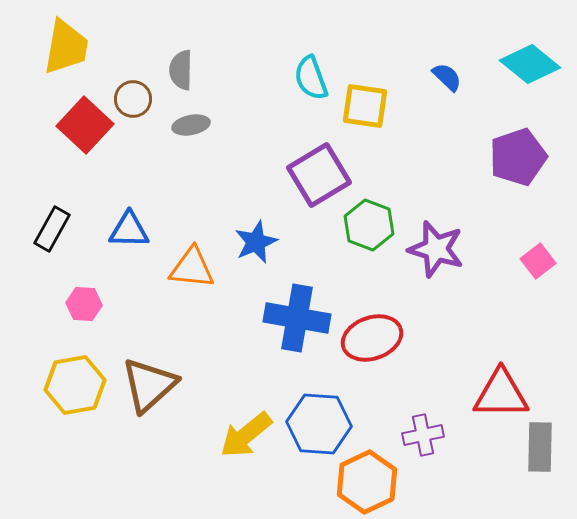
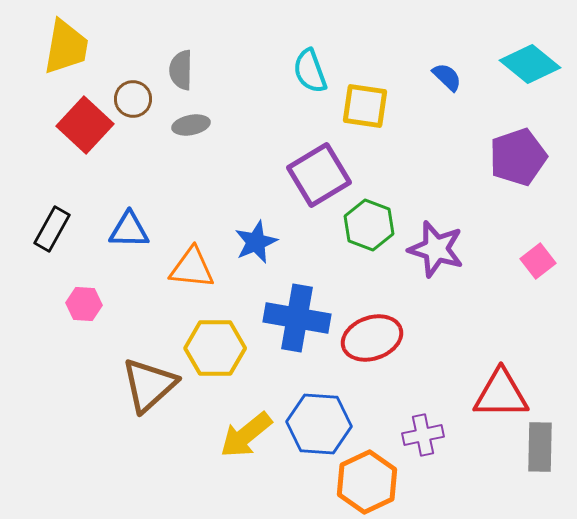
cyan semicircle: moved 1 px left, 7 px up
yellow hexagon: moved 140 px right, 37 px up; rotated 10 degrees clockwise
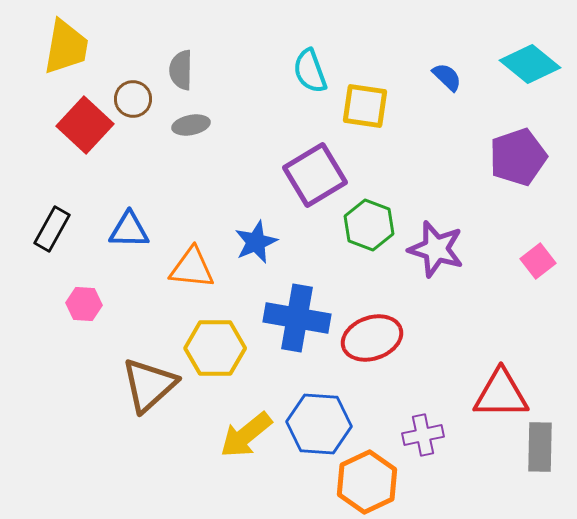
purple square: moved 4 px left
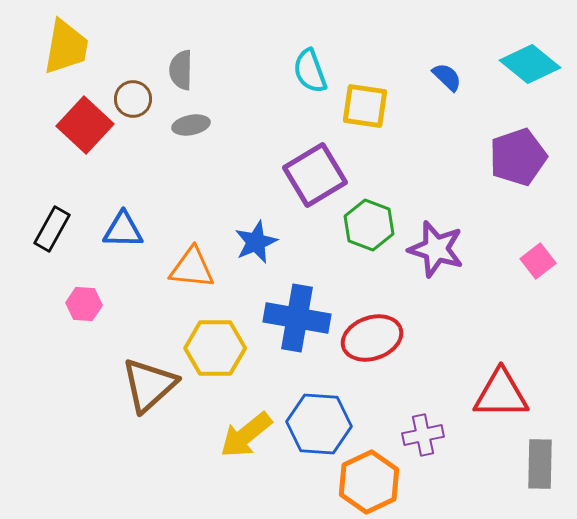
blue triangle: moved 6 px left
gray rectangle: moved 17 px down
orange hexagon: moved 2 px right
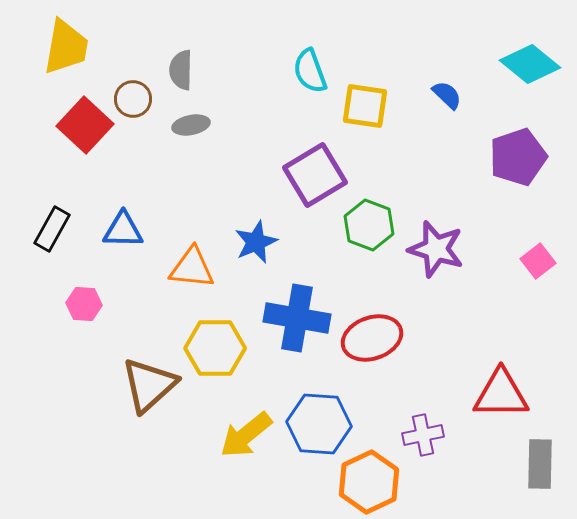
blue semicircle: moved 18 px down
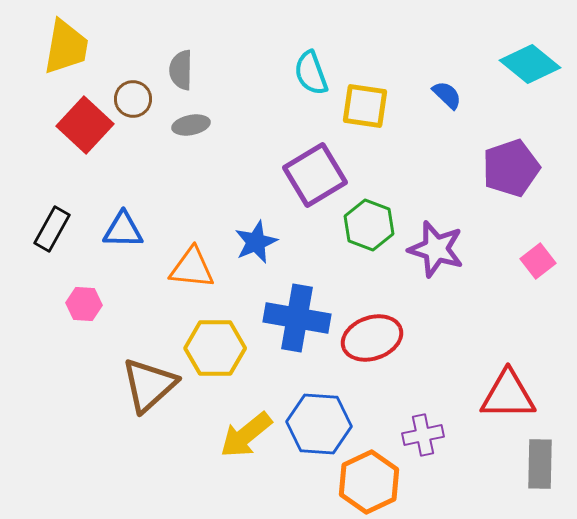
cyan semicircle: moved 1 px right, 2 px down
purple pentagon: moved 7 px left, 11 px down
red triangle: moved 7 px right, 1 px down
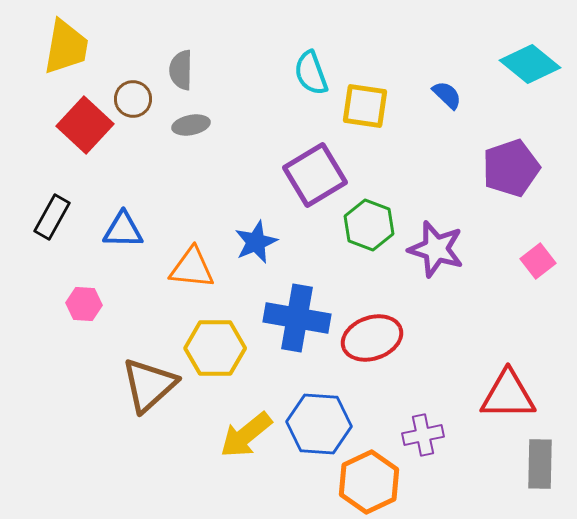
black rectangle: moved 12 px up
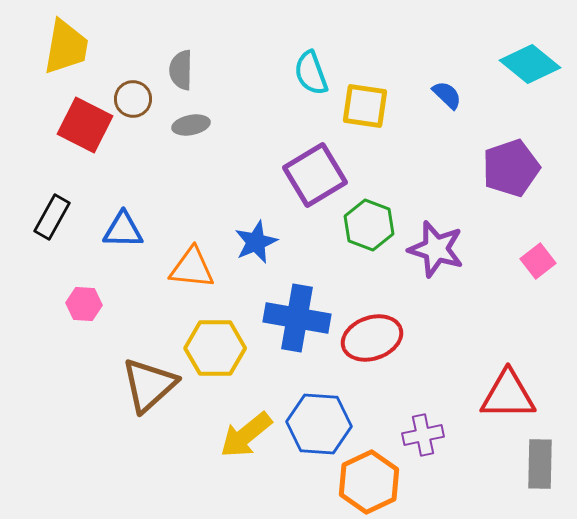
red square: rotated 16 degrees counterclockwise
